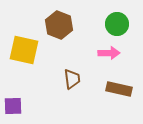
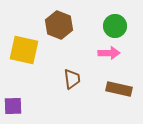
green circle: moved 2 px left, 2 px down
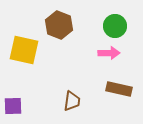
brown trapezoid: moved 22 px down; rotated 15 degrees clockwise
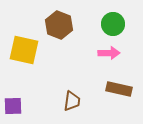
green circle: moved 2 px left, 2 px up
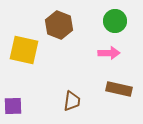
green circle: moved 2 px right, 3 px up
